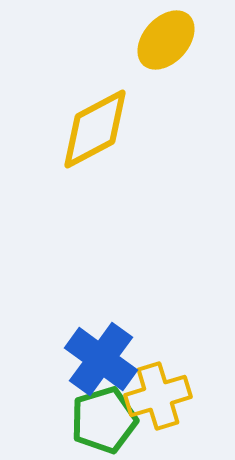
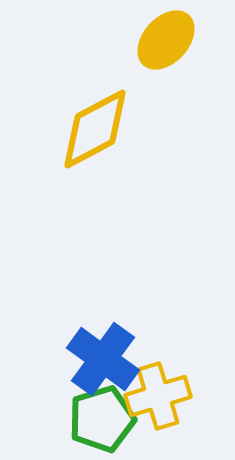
blue cross: moved 2 px right
green pentagon: moved 2 px left, 1 px up
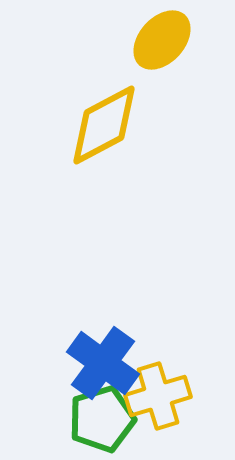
yellow ellipse: moved 4 px left
yellow diamond: moved 9 px right, 4 px up
blue cross: moved 4 px down
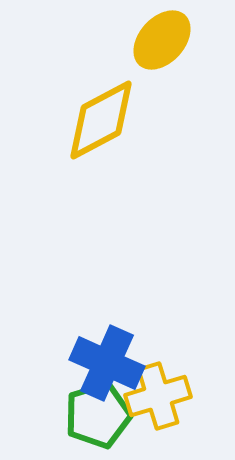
yellow diamond: moved 3 px left, 5 px up
blue cross: moved 4 px right; rotated 12 degrees counterclockwise
green pentagon: moved 4 px left, 4 px up
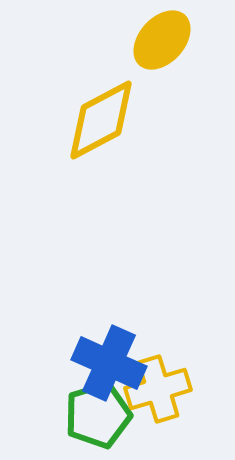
blue cross: moved 2 px right
yellow cross: moved 7 px up
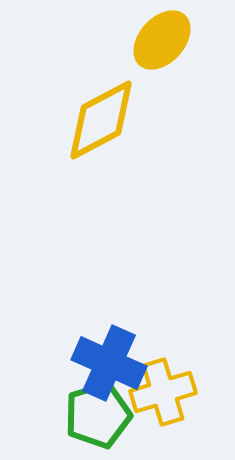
yellow cross: moved 5 px right, 3 px down
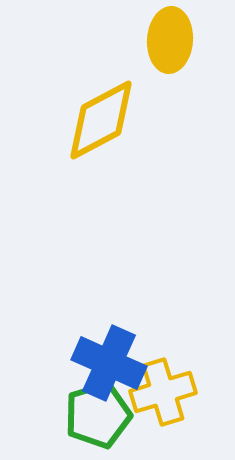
yellow ellipse: moved 8 px right; rotated 38 degrees counterclockwise
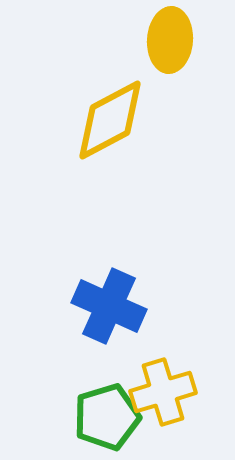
yellow diamond: moved 9 px right
blue cross: moved 57 px up
green pentagon: moved 9 px right, 2 px down
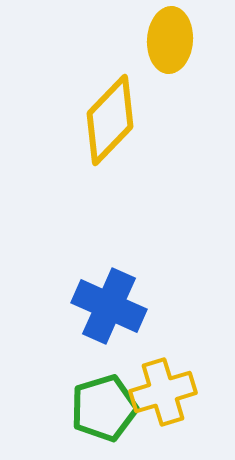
yellow diamond: rotated 18 degrees counterclockwise
green pentagon: moved 3 px left, 9 px up
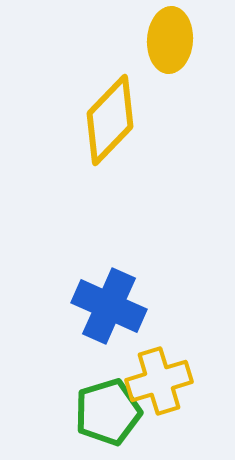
yellow cross: moved 4 px left, 11 px up
green pentagon: moved 4 px right, 4 px down
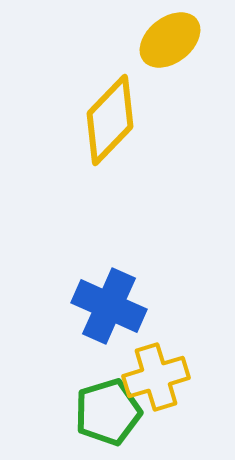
yellow ellipse: rotated 48 degrees clockwise
yellow cross: moved 3 px left, 4 px up
